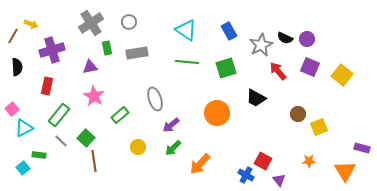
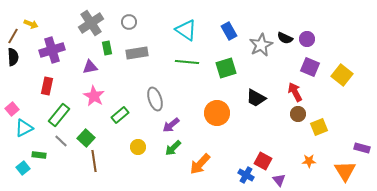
black semicircle at (17, 67): moved 4 px left, 10 px up
red arrow at (278, 71): moved 17 px right, 21 px down; rotated 12 degrees clockwise
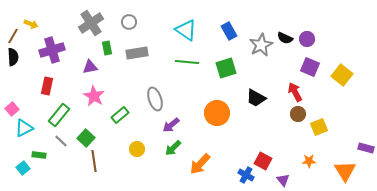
yellow circle at (138, 147): moved 1 px left, 2 px down
purple rectangle at (362, 148): moved 4 px right
purple triangle at (279, 180): moved 4 px right
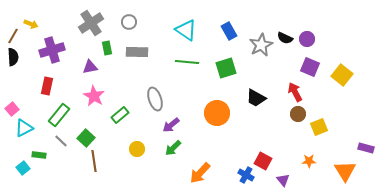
gray rectangle at (137, 53): moved 1 px up; rotated 10 degrees clockwise
orange arrow at (200, 164): moved 9 px down
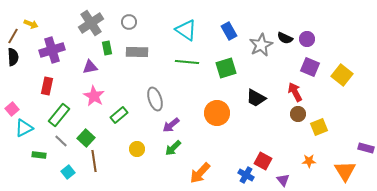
green rectangle at (120, 115): moved 1 px left
cyan square at (23, 168): moved 45 px right, 4 px down
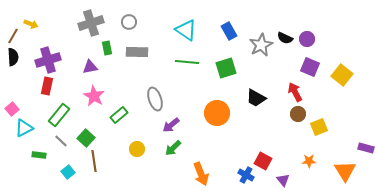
gray cross at (91, 23): rotated 15 degrees clockwise
purple cross at (52, 50): moved 4 px left, 10 px down
orange arrow at (200, 173): moved 1 px right, 1 px down; rotated 65 degrees counterclockwise
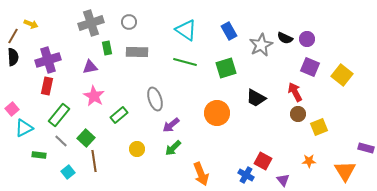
green line at (187, 62): moved 2 px left; rotated 10 degrees clockwise
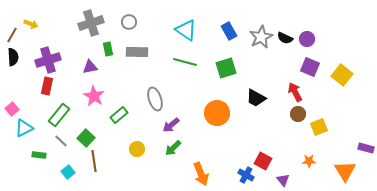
brown line at (13, 36): moved 1 px left, 1 px up
gray star at (261, 45): moved 8 px up
green rectangle at (107, 48): moved 1 px right, 1 px down
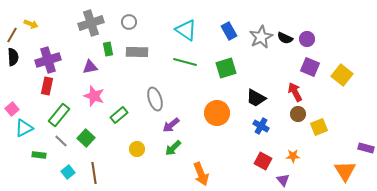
pink star at (94, 96): rotated 10 degrees counterclockwise
brown line at (94, 161): moved 12 px down
orange star at (309, 161): moved 16 px left, 5 px up
blue cross at (246, 175): moved 15 px right, 49 px up
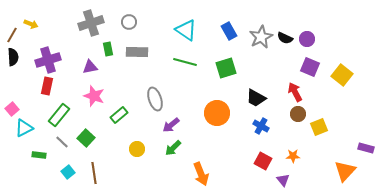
gray line at (61, 141): moved 1 px right, 1 px down
orange triangle at (345, 171): rotated 15 degrees clockwise
